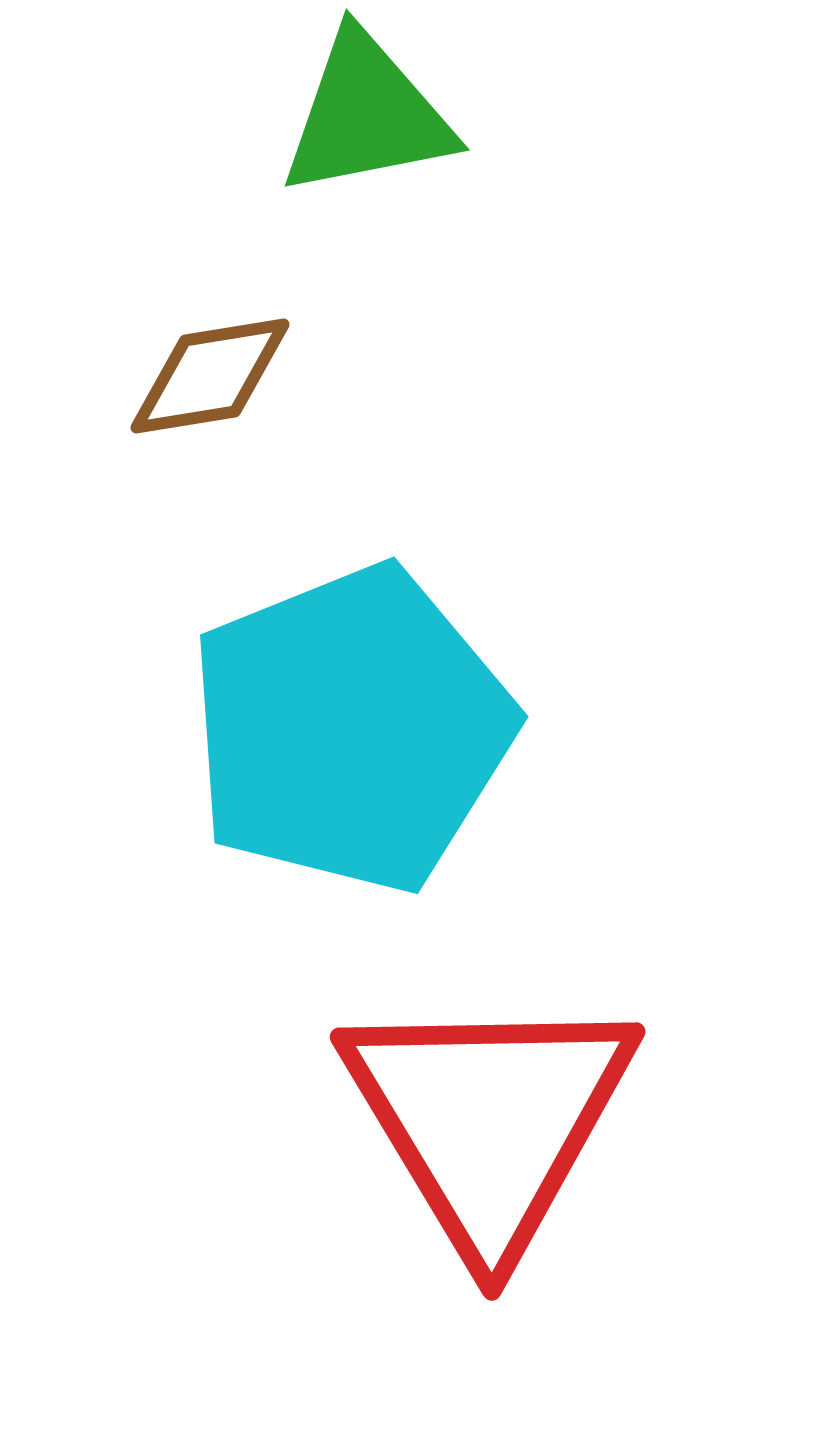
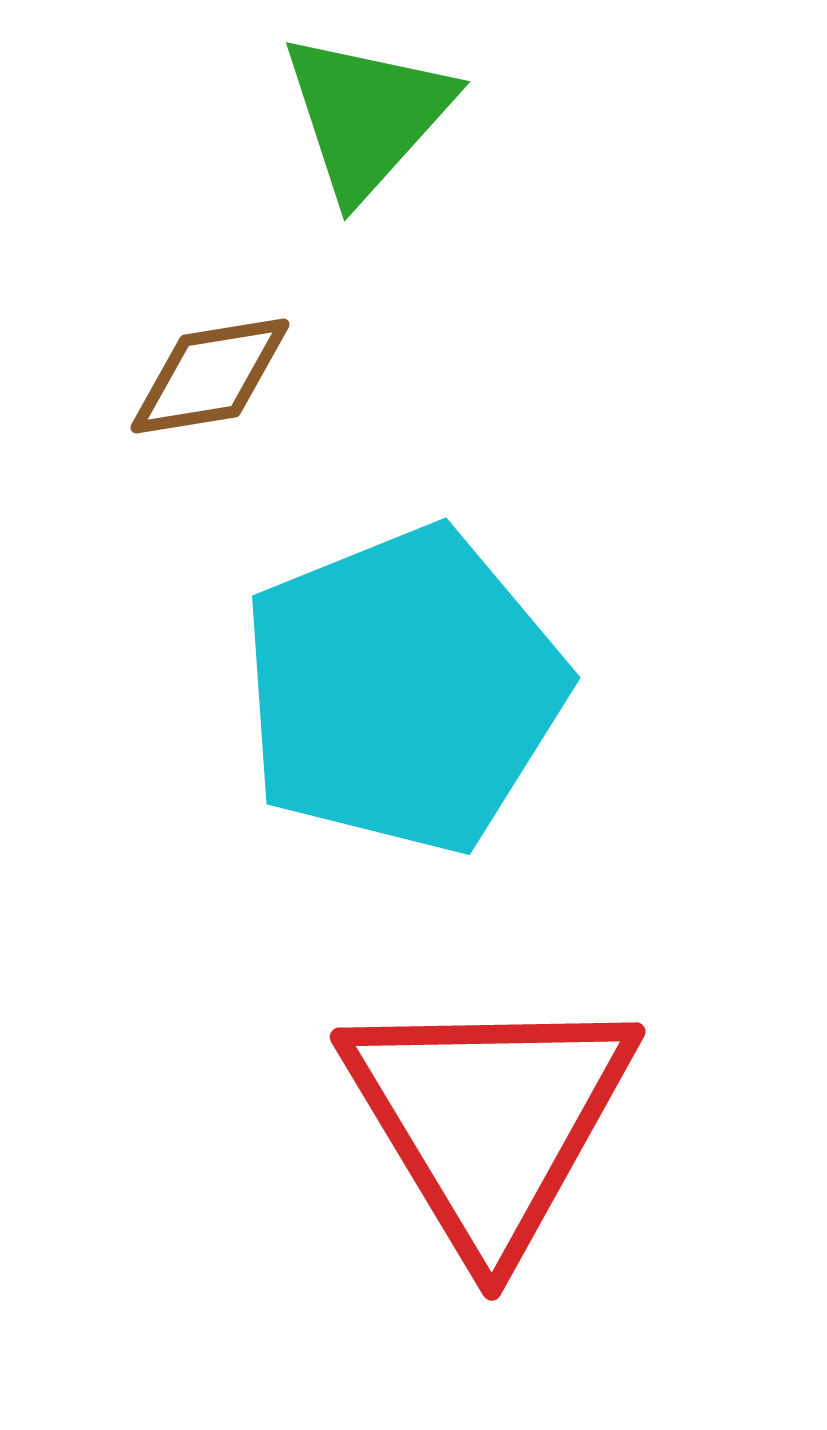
green triangle: rotated 37 degrees counterclockwise
cyan pentagon: moved 52 px right, 39 px up
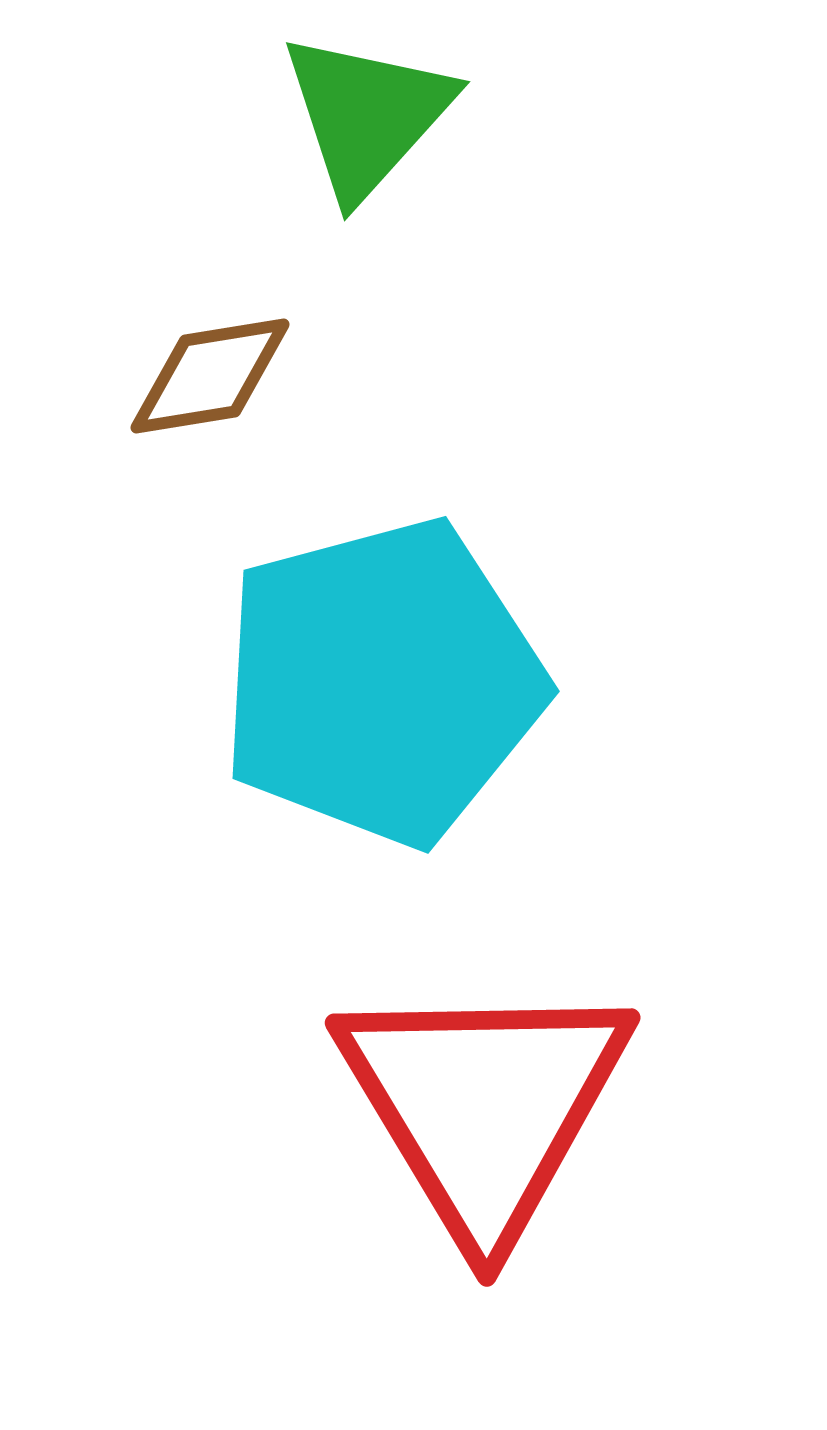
cyan pentagon: moved 21 px left, 8 px up; rotated 7 degrees clockwise
red triangle: moved 5 px left, 14 px up
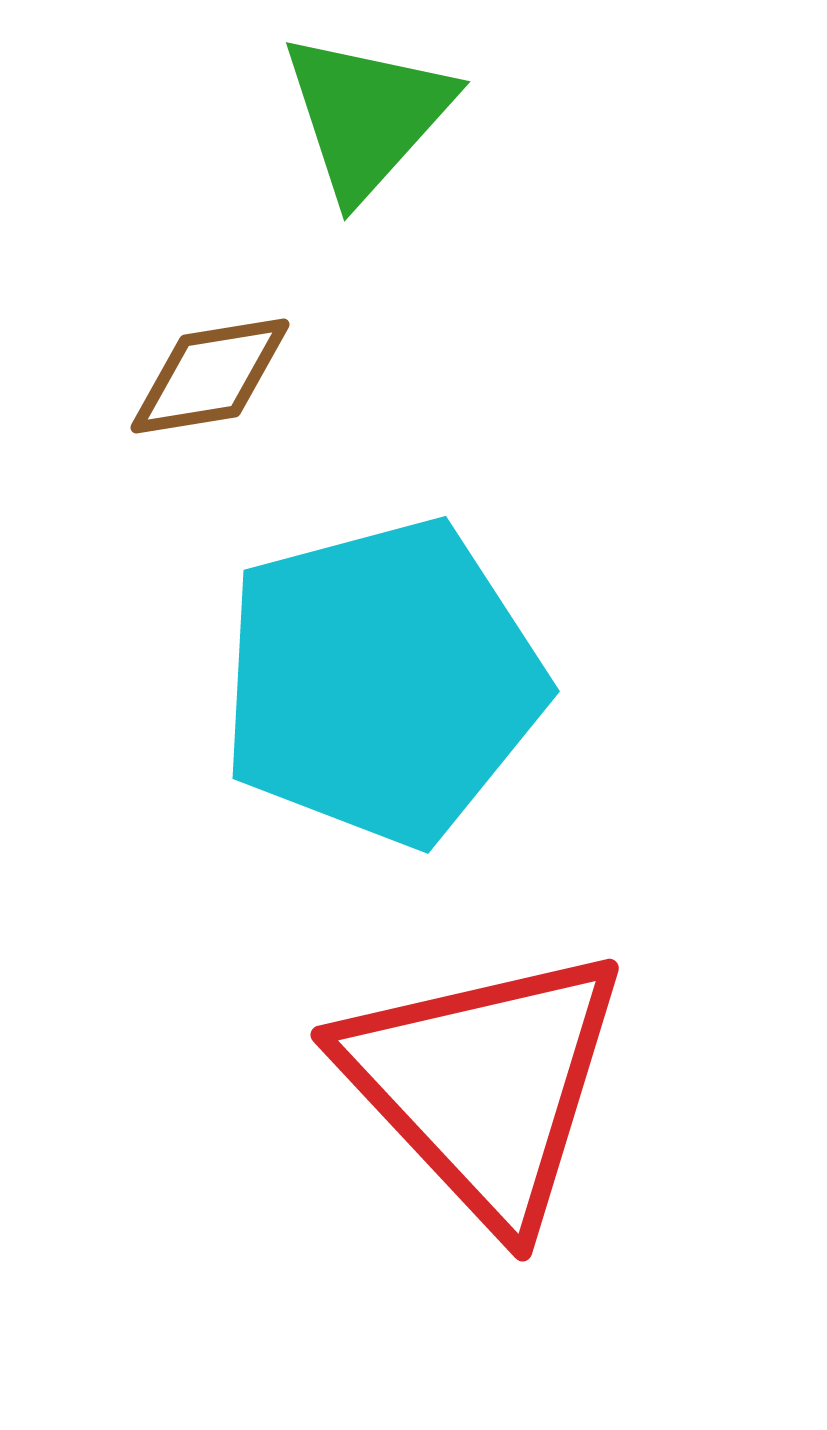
red triangle: moved 21 px up; rotated 12 degrees counterclockwise
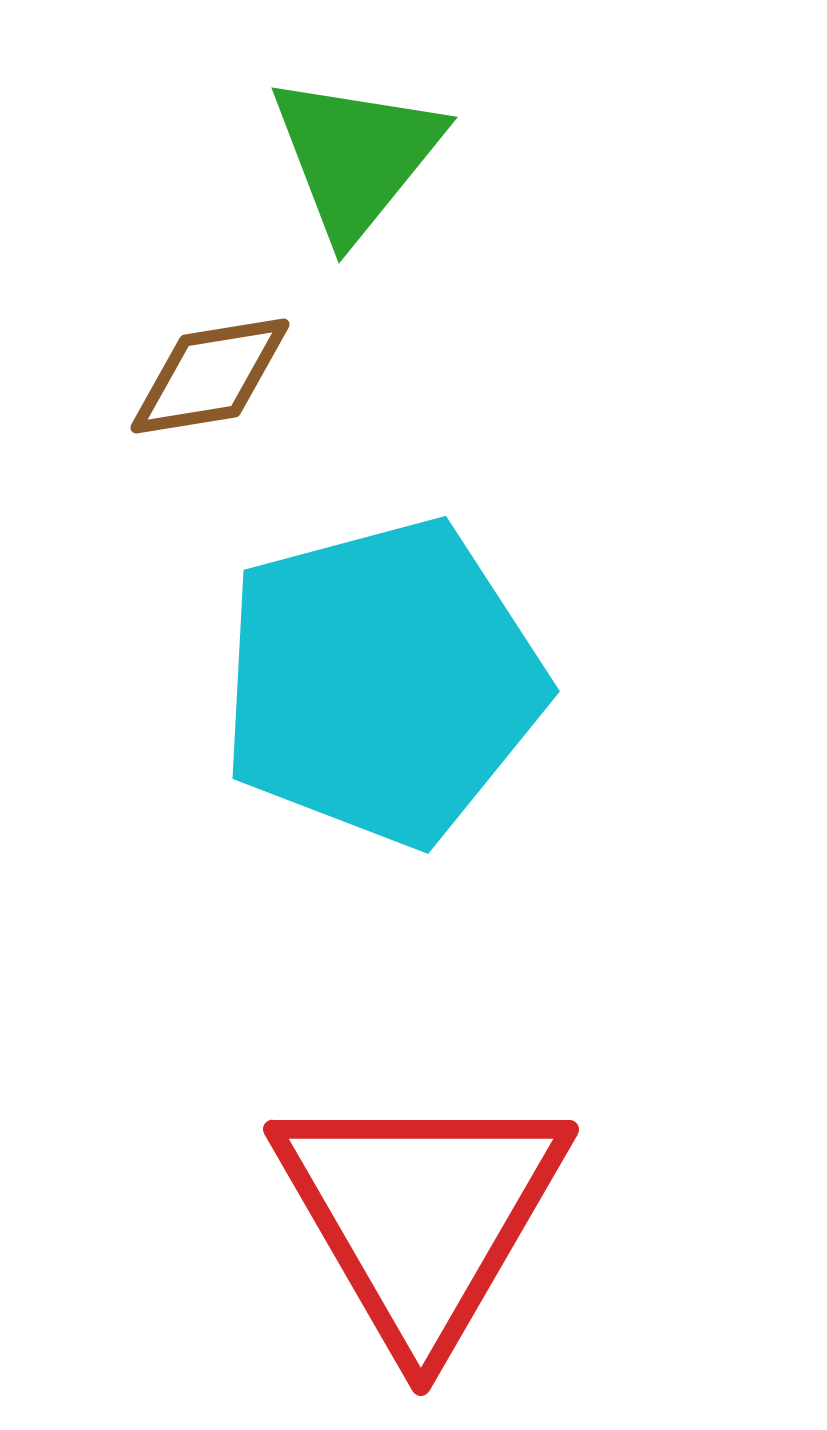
green triangle: moved 11 px left, 41 px down; rotated 3 degrees counterclockwise
red triangle: moved 63 px left, 130 px down; rotated 13 degrees clockwise
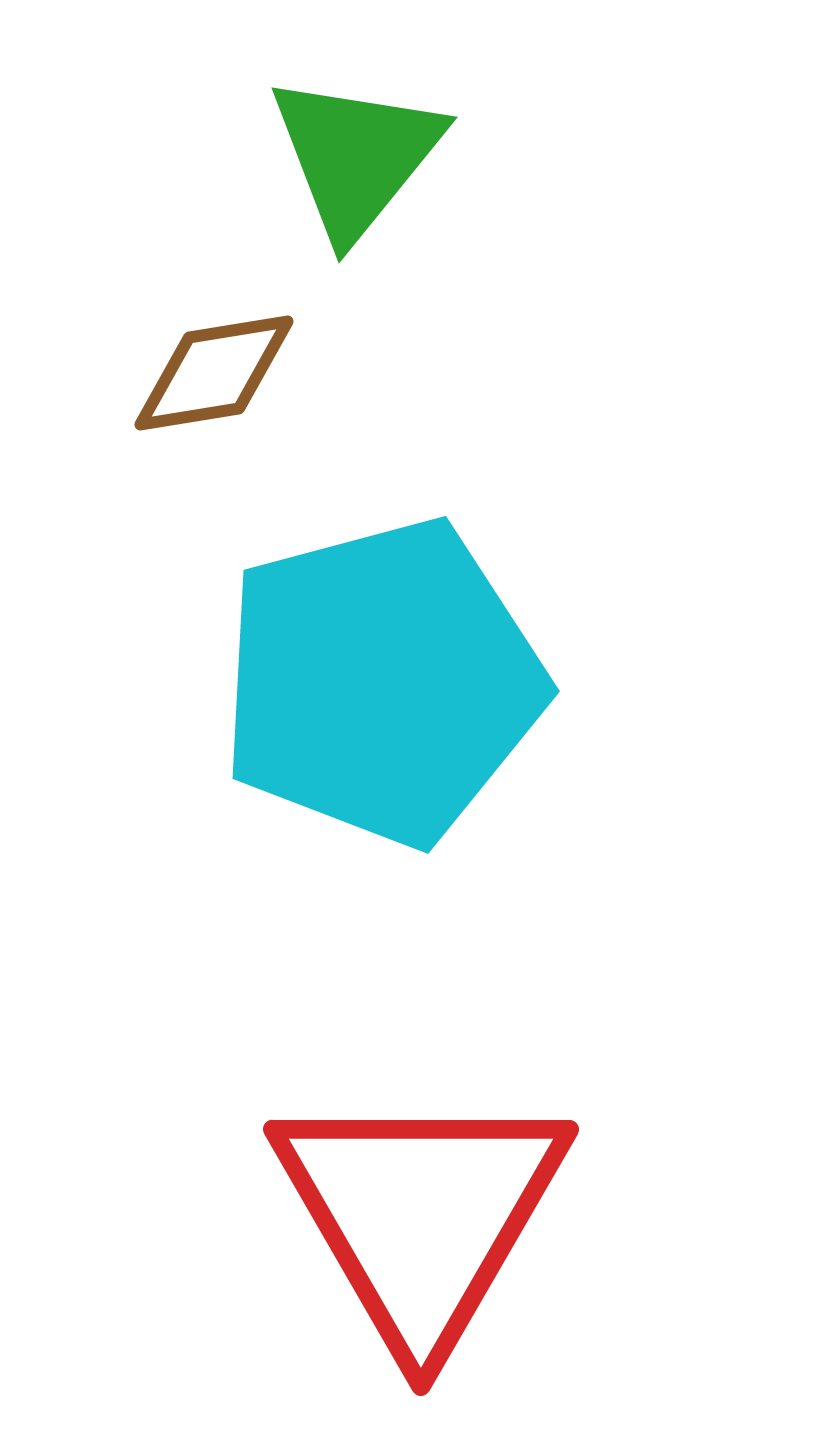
brown diamond: moved 4 px right, 3 px up
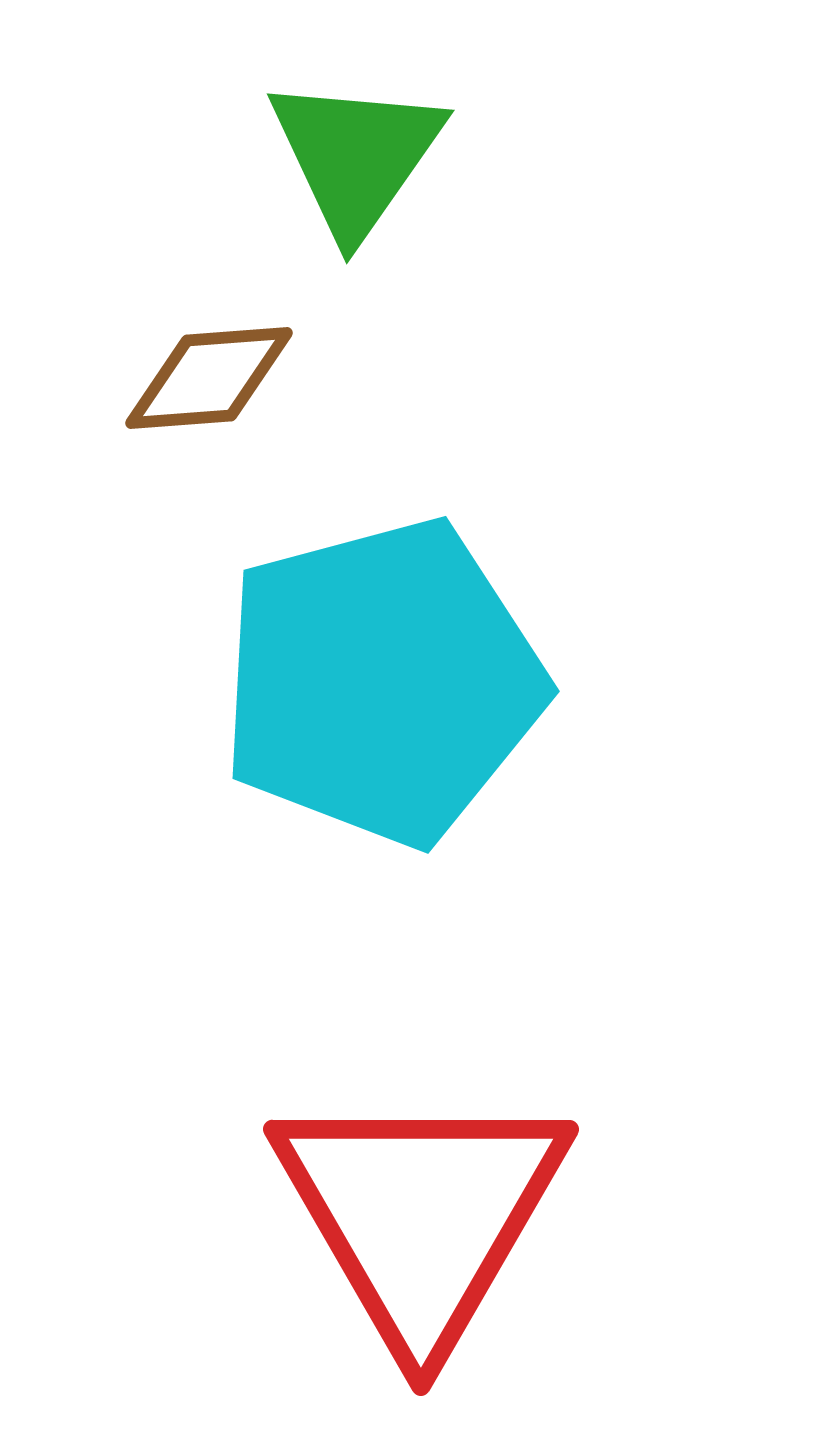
green triangle: rotated 4 degrees counterclockwise
brown diamond: moved 5 px left, 5 px down; rotated 5 degrees clockwise
